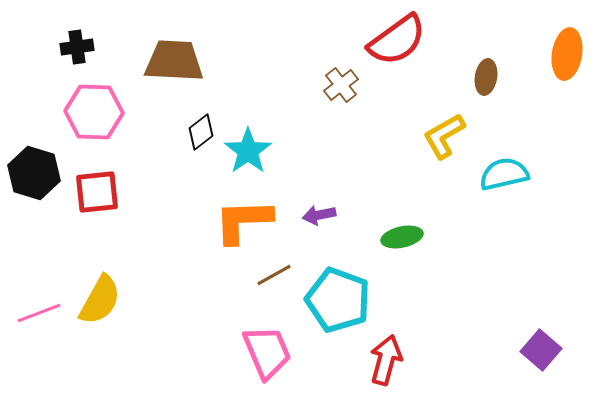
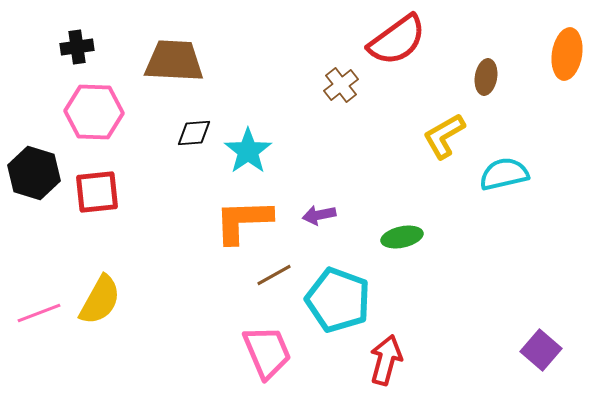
black diamond: moved 7 px left, 1 px down; rotated 33 degrees clockwise
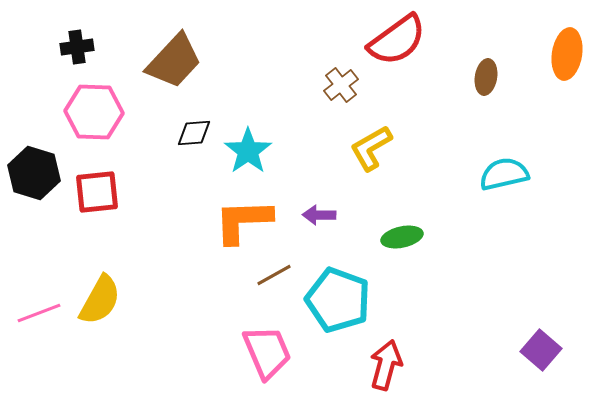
brown trapezoid: rotated 130 degrees clockwise
yellow L-shape: moved 73 px left, 12 px down
purple arrow: rotated 12 degrees clockwise
red arrow: moved 5 px down
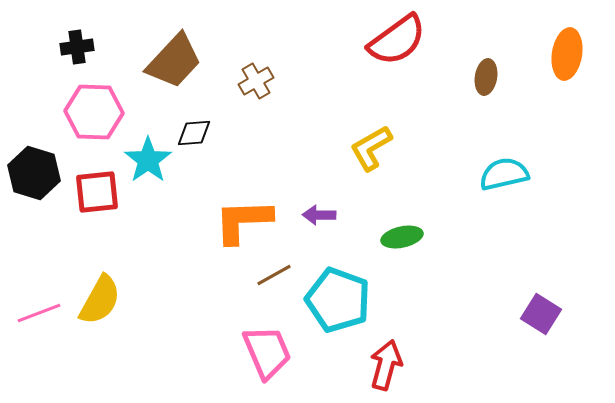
brown cross: moved 85 px left, 4 px up; rotated 8 degrees clockwise
cyan star: moved 100 px left, 9 px down
purple square: moved 36 px up; rotated 9 degrees counterclockwise
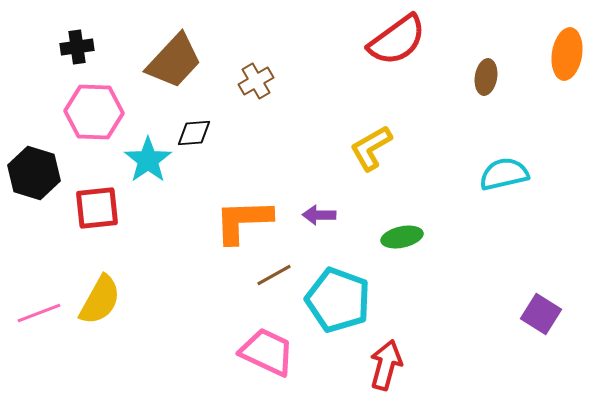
red square: moved 16 px down
pink trapezoid: rotated 42 degrees counterclockwise
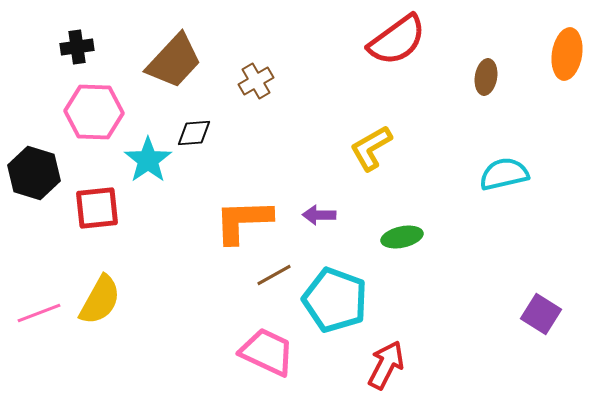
cyan pentagon: moved 3 px left
red arrow: rotated 12 degrees clockwise
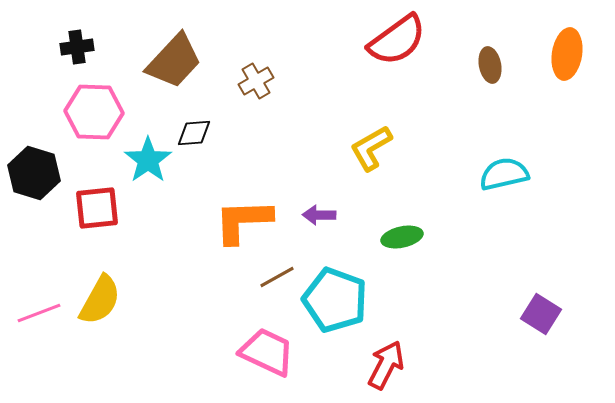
brown ellipse: moved 4 px right, 12 px up; rotated 20 degrees counterclockwise
brown line: moved 3 px right, 2 px down
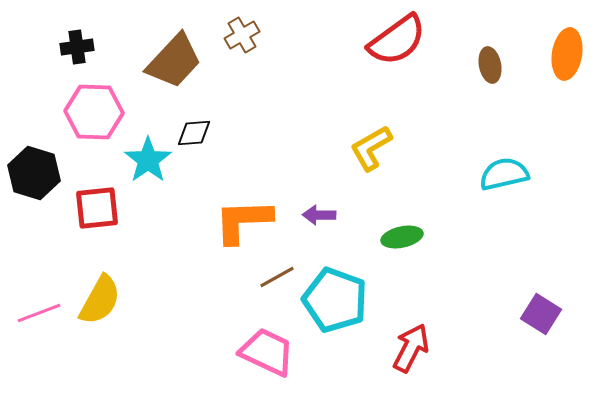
brown cross: moved 14 px left, 46 px up
red arrow: moved 25 px right, 17 px up
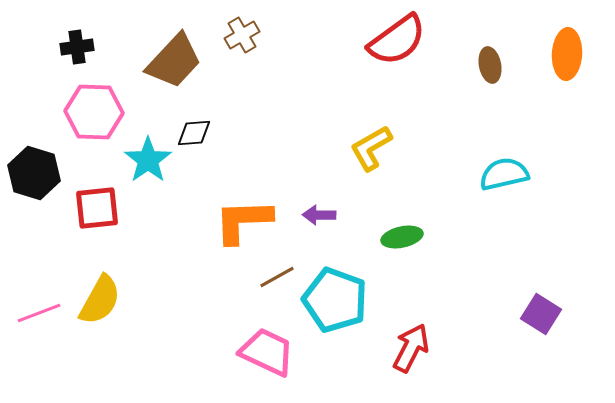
orange ellipse: rotated 6 degrees counterclockwise
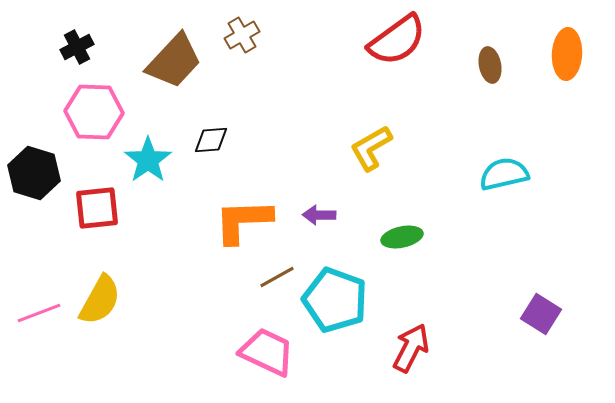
black cross: rotated 20 degrees counterclockwise
black diamond: moved 17 px right, 7 px down
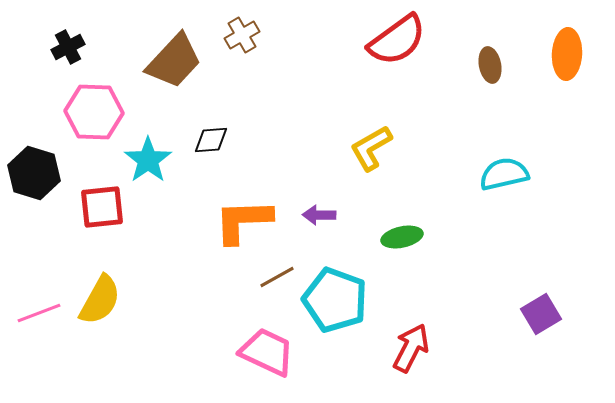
black cross: moved 9 px left
red square: moved 5 px right, 1 px up
purple square: rotated 27 degrees clockwise
